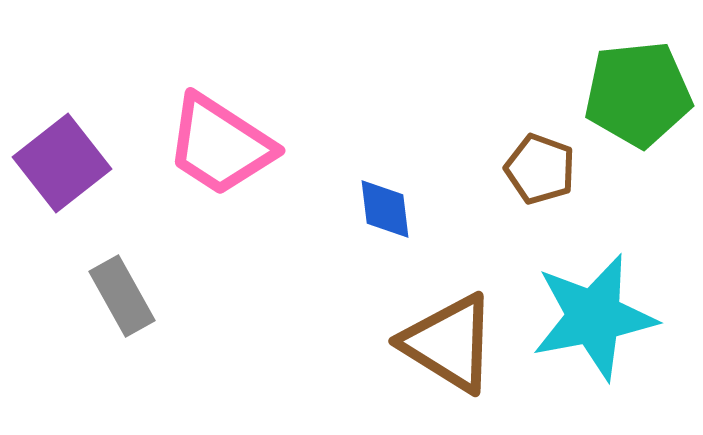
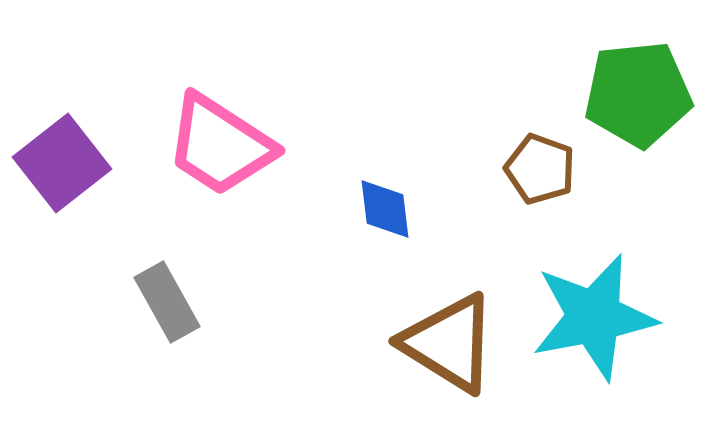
gray rectangle: moved 45 px right, 6 px down
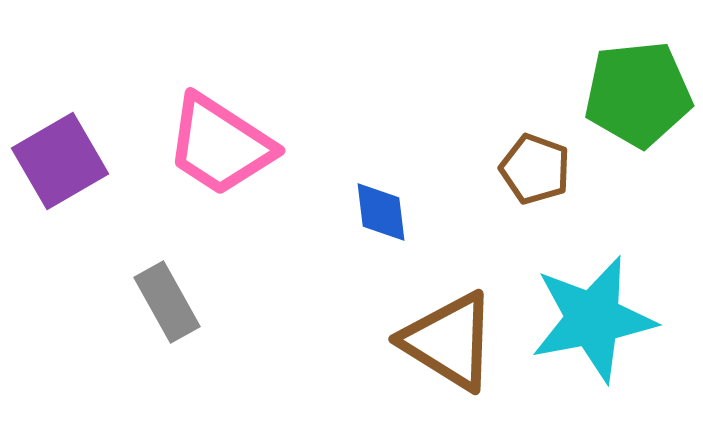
purple square: moved 2 px left, 2 px up; rotated 8 degrees clockwise
brown pentagon: moved 5 px left
blue diamond: moved 4 px left, 3 px down
cyan star: moved 1 px left, 2 px down
brown triangle: moved 2 px up
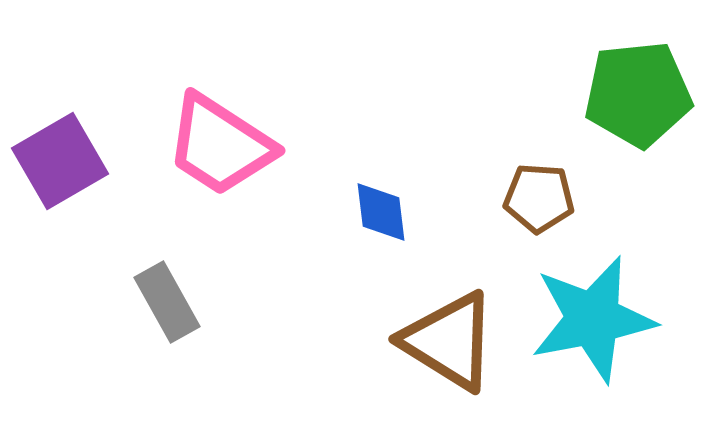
brown pentagon: moved 4 px right, 29 px down; rotated 16 degrees counterclockwise
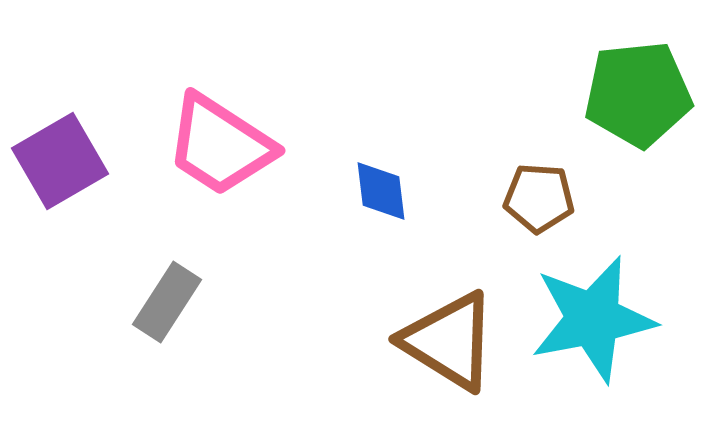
blue diamond: moved 21 px up
gray rectangle: rotated 62 degrees clockwise
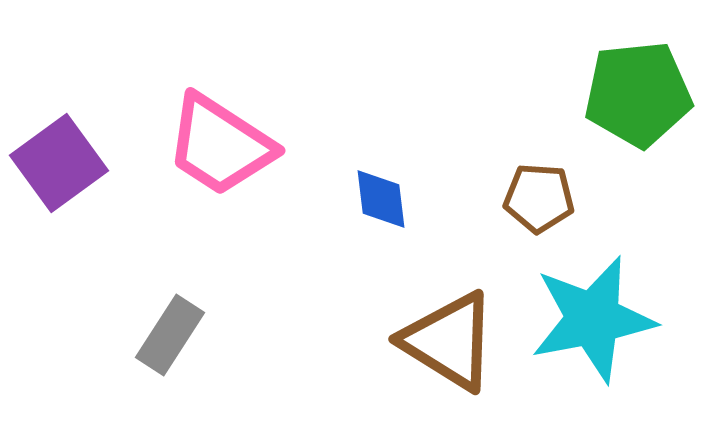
purple square: moved 1 px left, 2 px down; rotated 6 degrees counterclockwise
blue diamond: moved 8 px down
gray rectangle: moved 3 px right, 33 px down
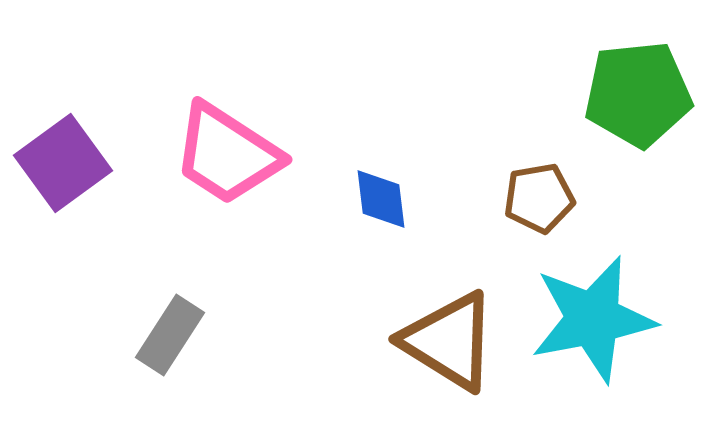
pink trapezoid: moved 7 px right, 9 px down
purple square: moved 4 px right
brown pentagon: rotated 14 degrees counterclockwise
